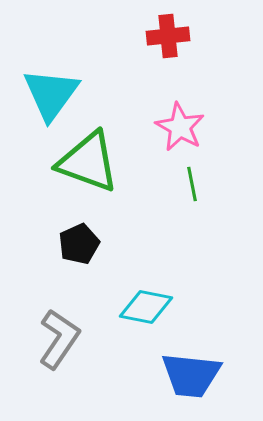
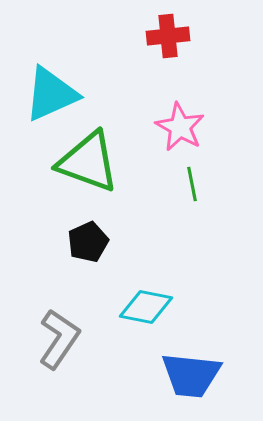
cyan triangle: rotated 30 degrees clockwise
black pentagon: moved 9 px right, 2 px up
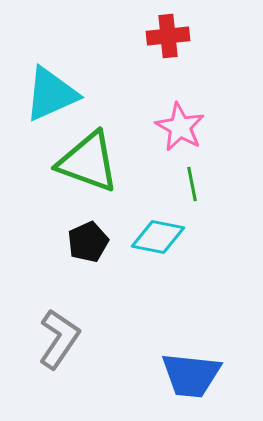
cyan diamond: moved 12 px right, 70 px up
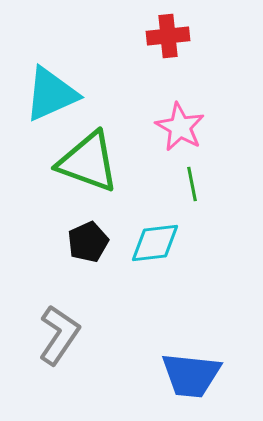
cyan diamond: moved 3 px left, 6 px down; rotated 18 degrees counterclockwise
gray L-shape: moved 4 px up
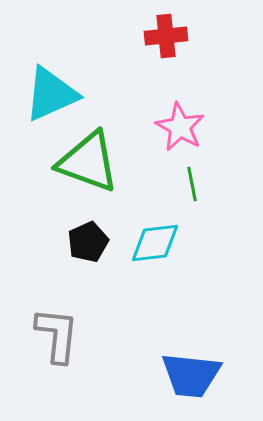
red cross: moved 2 px left
gray L-shape: moved 2 px left; rotated 28 degrees counterclockwise
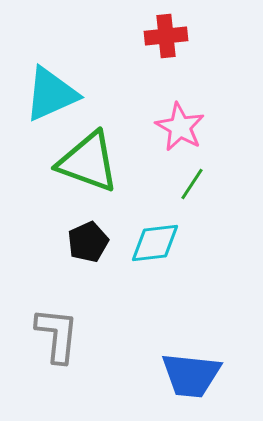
green line: rotated 44 degrees clockwise
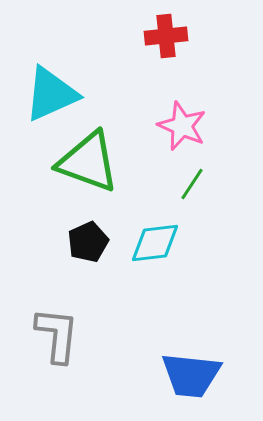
pink star: moved 2 px right, 1 px up; rotated 6 degrees counterclockwise
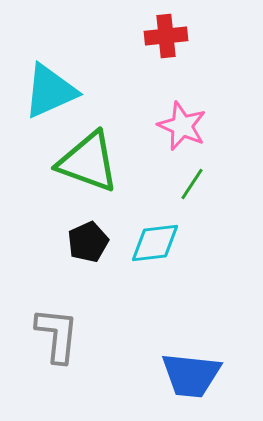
cyan triangle: moved 1 px left, 3 px up
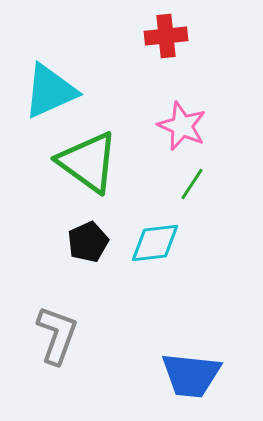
green triangle: rotated 16 degrees clockwise
gray L-shape: rotated 14 degrees clockwise
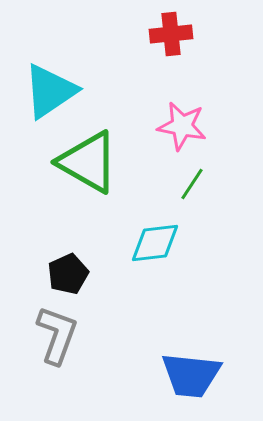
red cross: moved 5 px right, 2 px up
cyan triangle: rotated 10 degrees counterclockwise
pink star: rotated 12 degrees counterclockwise
green triangle: rotated 6 degrees counterclockwise
black pentagon: moved 20 px left, 32 px down
